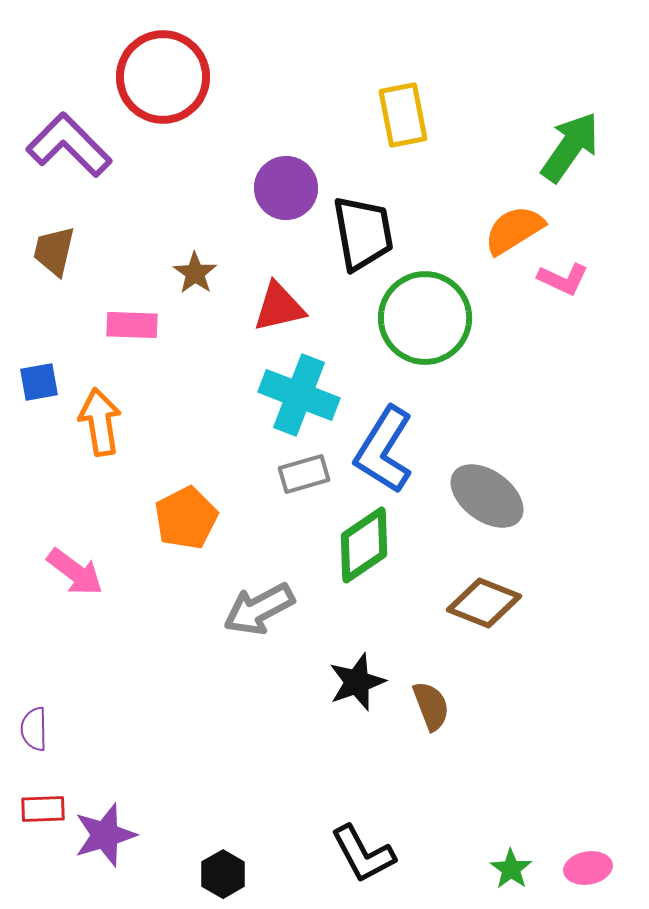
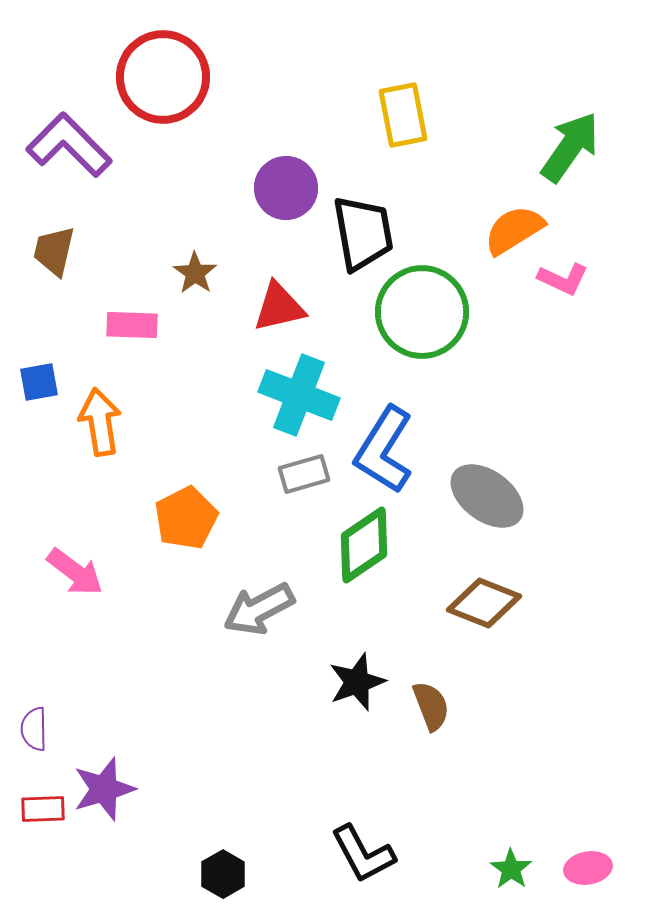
green circle: moved 3 px left, 6 px up
purple star: moved 1 px left, 46 px up
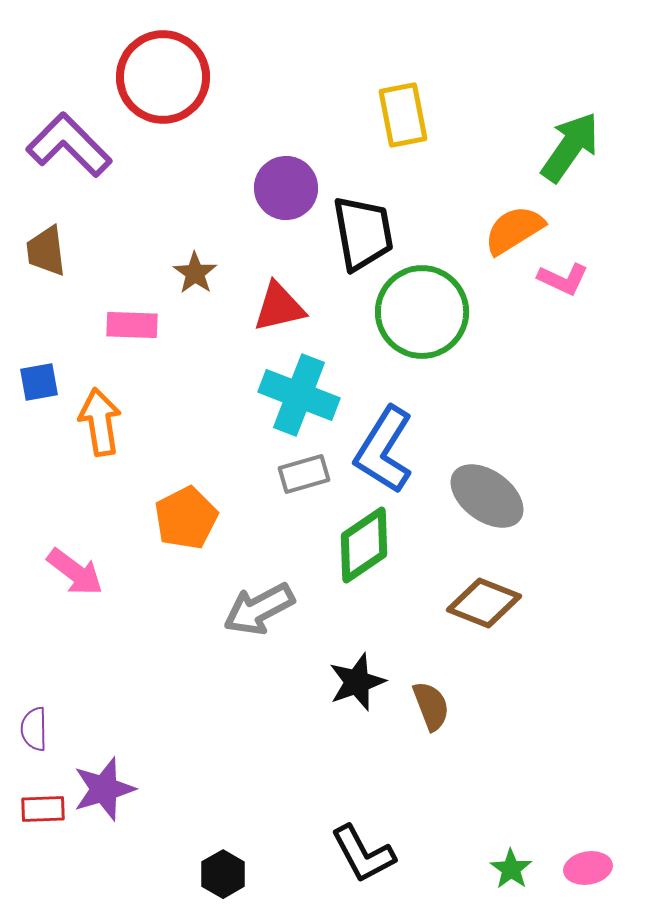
brown trapezoid: moved 8 px left; rotated 20 degrees counterclockwise
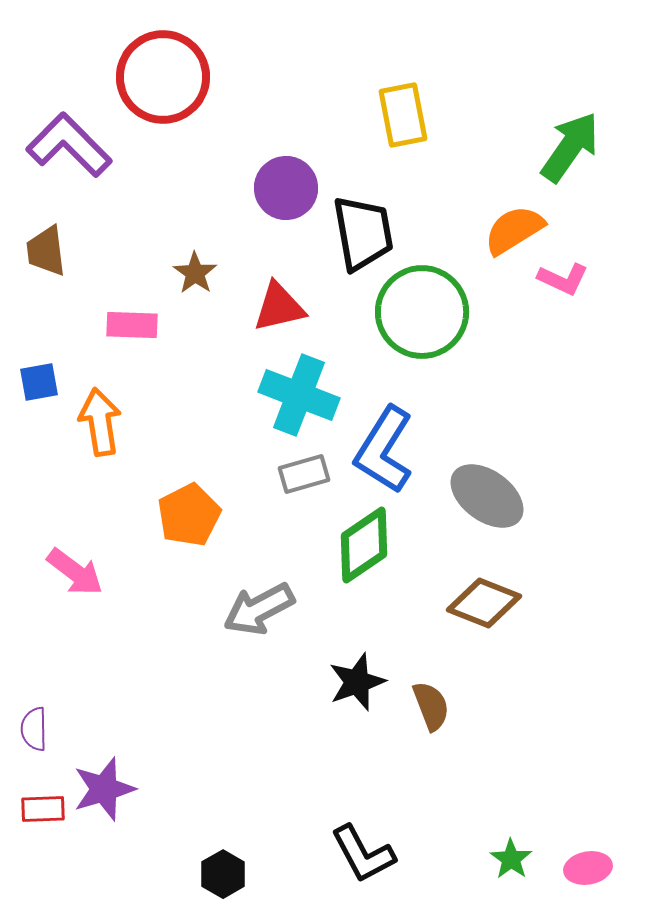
orange pentagon: moved 3 px right, 3 px up
green star: moved 10 px up
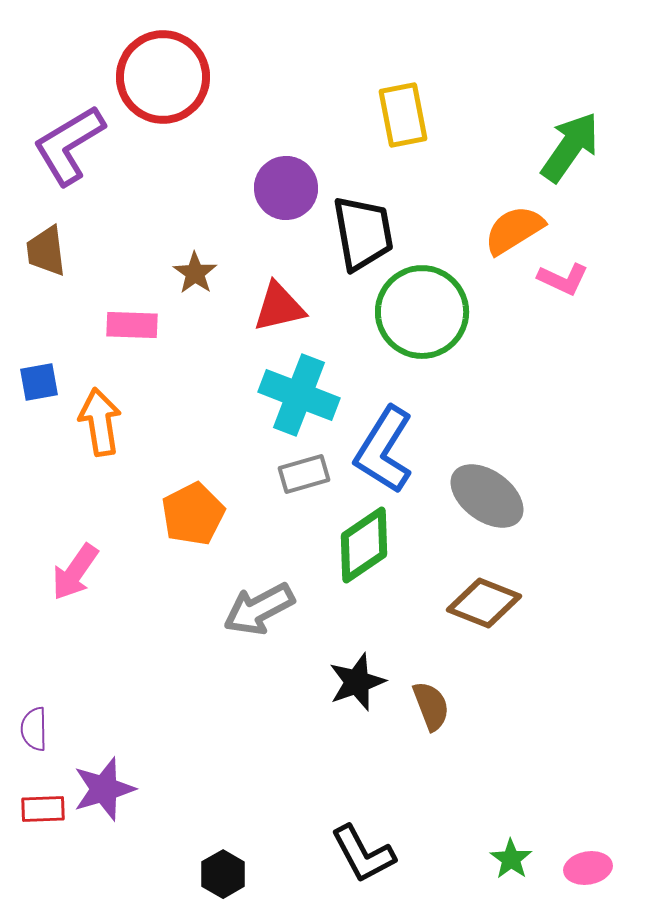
purple L-shape: rotated 76 degrees counterclockwise
orange pentagon: moved 4 px right, 1 px up
pink arrow: rotated 88 degrees clockwise
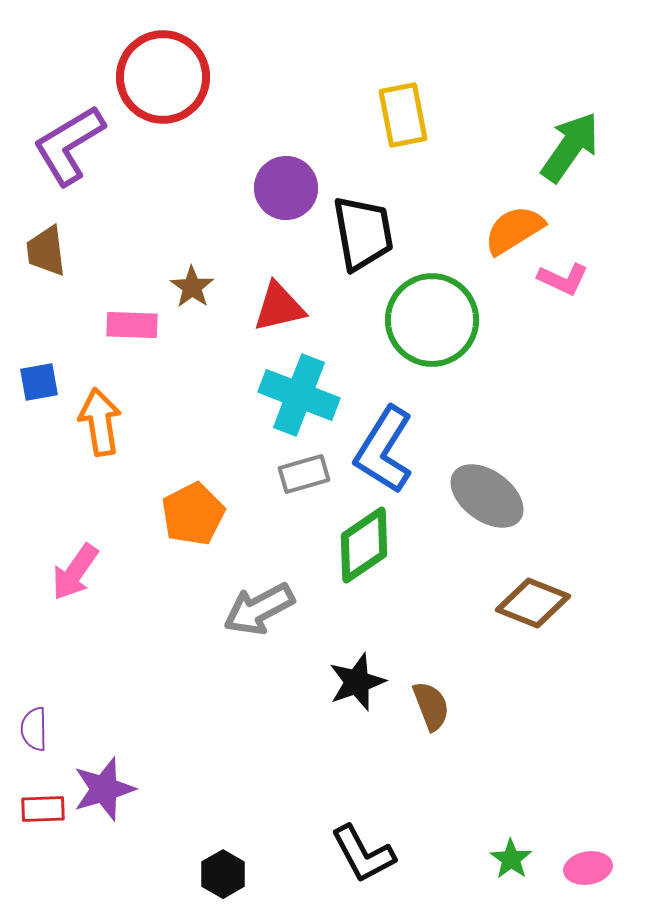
brown star: moved 3 px left, 14 px down
green circle: moved 10 px right, 8 px down
brown diamond: moved 49 px right
